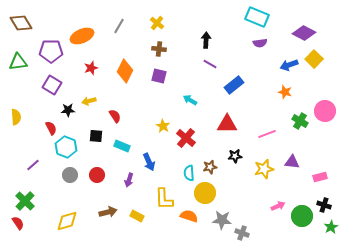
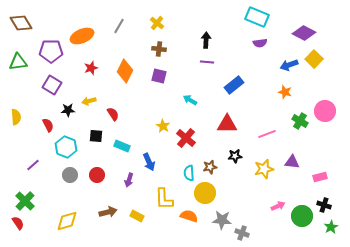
purple line at (210, 64): moved 3 px left, 2 px up; rotated 24 degrees counterclockwise
red semicircle at (115, 116): moved 2 px left, 2 px up
red semicircle at (51, 128): moved 3 px left, 3 px up
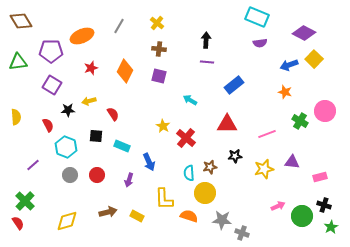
brown diamond at (21, 23): moved 2 px up
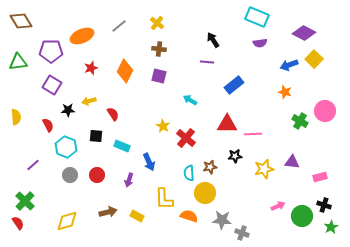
gray line at (119, 26): rotated 21 degrees clockwise
black arrow at (206, 40): moved 7 px right; rotated 35 degrees counterclockwise
pink line at (267, 134): moved 14 px left; rotated 18 degrees clockwise
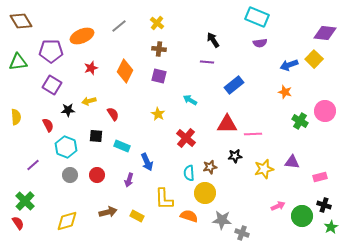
purple diamond at (304, 33): moved 21 px right; rotated 20 degrees counterclockwise
yellow star at (163, 126): moved 5 px left, 12 px up
blue arrow at (149, 162): moved 2 px left
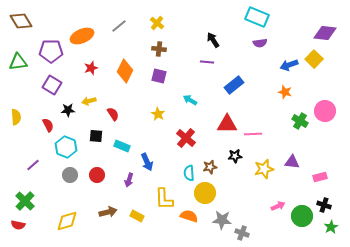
red semicircle at (18, 223): moved 2 px down; rotated 136 degrees clockwise
